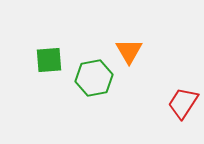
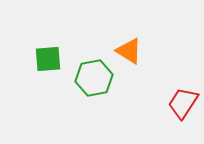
orange triangle: rotated 28 degrees counterclockwise
green square: moved 1 px left, 1 px up
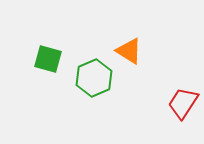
green square: rotated 20 degrees clockwise
green hexagon: rotated 12 degrees counterclockwise
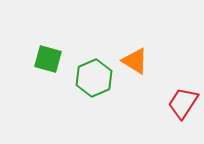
orange triangle: moved 6 px right, 10 px down
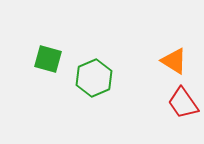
orange triangle: moved 39 px right
red trapezoid: rotated 68 degrees counterclockwise
